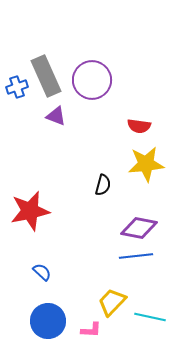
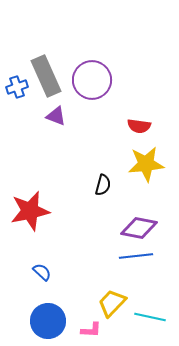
yellow trapezoid: moved 1 px down
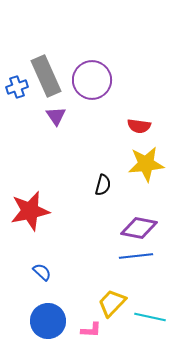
purple triangle: rotated 35 degrees clockwise
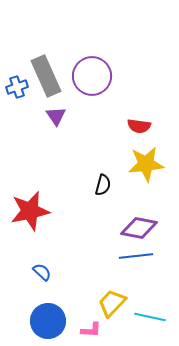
purple circle: moved 4 px up
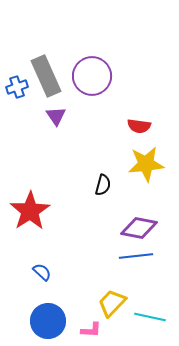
red star: rotated 21 degrees counterclockwise
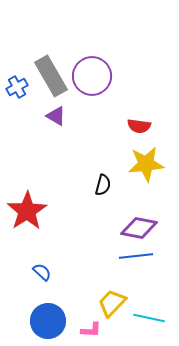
gray rectangle: moved 5 px right; rotated 6 degrees counterclockwise
blue cross: rotated 10 degrees counterclockwise
purple triangle: rotated 25 degrees counterclockwise
red star: moved 3 px left
cyan line: moved 1 px left, 1 px down
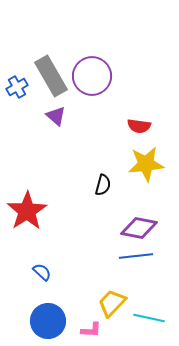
purple triangle: rotated 10 degrees clockwise
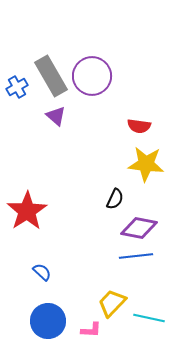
yellow star: rotated 12 degrees clockwise
black semicircle: moved 12 px right, 14 px down; rotated 10 degrees clockwise
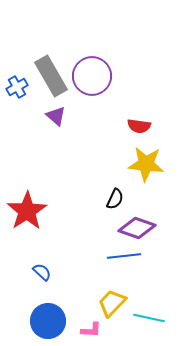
purple diamond: moved 2 px left; rotated 9 degrees clockwise
blue line: moved 12 px left
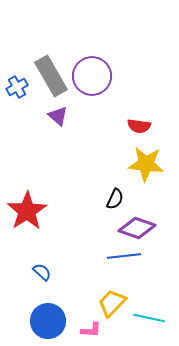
purple triangle: moved 2 px right
